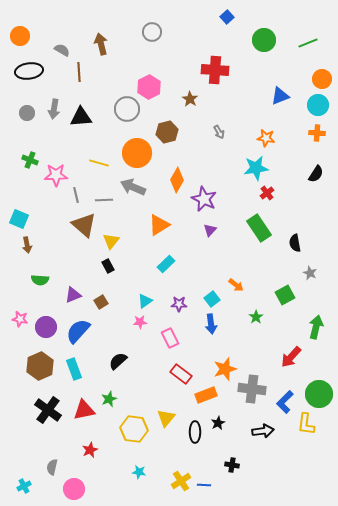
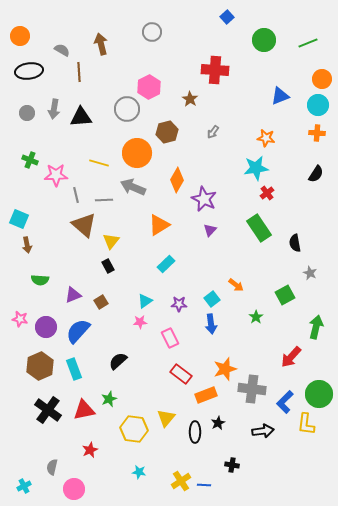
gray arrow at (219, 132): moved 6 px left; rotated 64 degrees clockwise
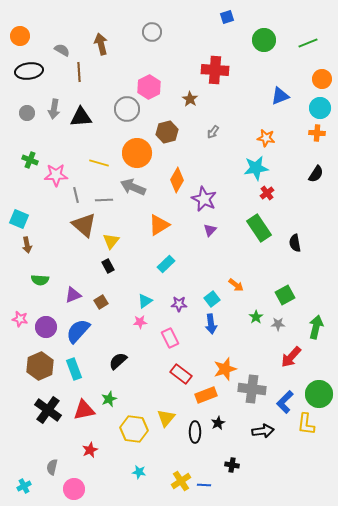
blue square at (227, 17): rotated 24 degrees clockwise
cyan circle at (318, 105): moved 2 px right, 3 px down
gray star at (310, 273): moved 32 px left, 51 px down; rotated 24 degrees counterclockwise
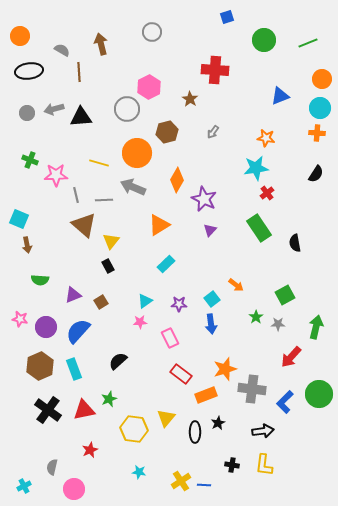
gray arrow at (54, 109): rotated 66 degrees clockwise
yellow L-shape at (306, 424): moved 42 px left, 41 px down
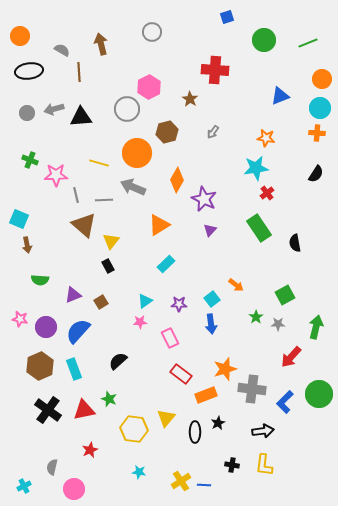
green star at (109, 399): rotated 28 degrees counterclockwise
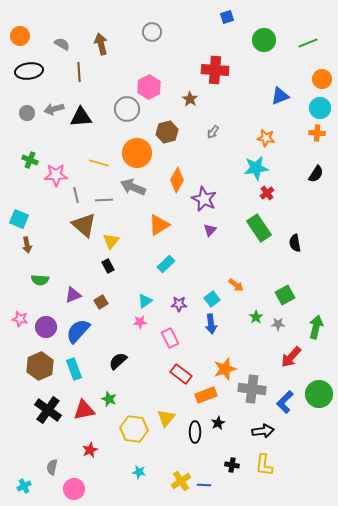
gray semicircle at (62, 50): moved 6 px up
